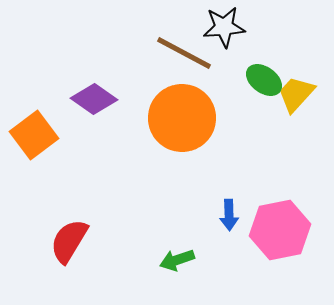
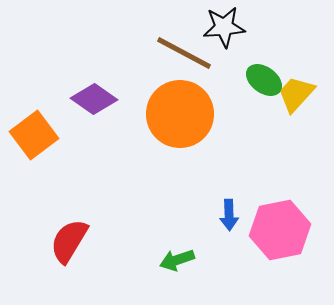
orange circle: moved 2 px left, 4 px up
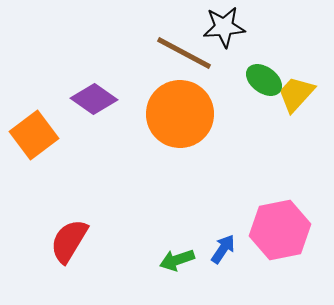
blue arrow: moved 6 px left, 34 px down; rotated 144 degrees counterclockwise
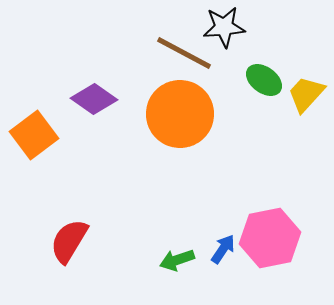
yellow trapezoid: moved 10 px right
pink hexagon: moved 10 px left, 8 px down
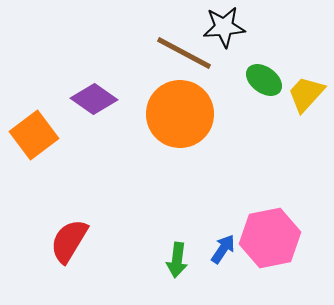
green arrow: rotated 64 degrees counterclockwise
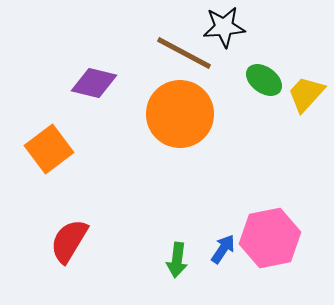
purple diamond: moved 16 px up; rotated 21 degrees counterclockwise
orange square: moved 15 px right, 14 px down
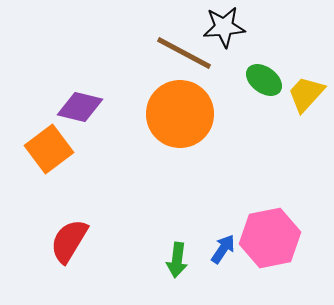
purple diamond: moved 14 px left, 24 px down
